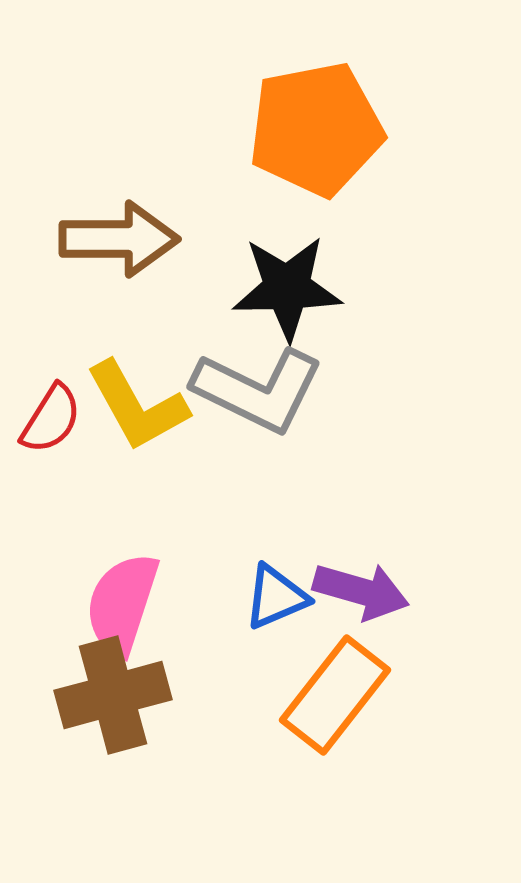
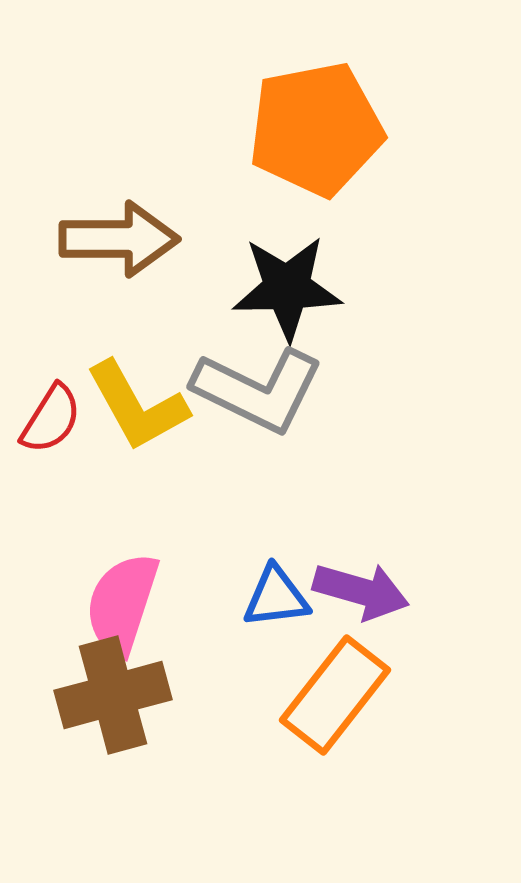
blue triangle: rotated 16 degrees clockwise
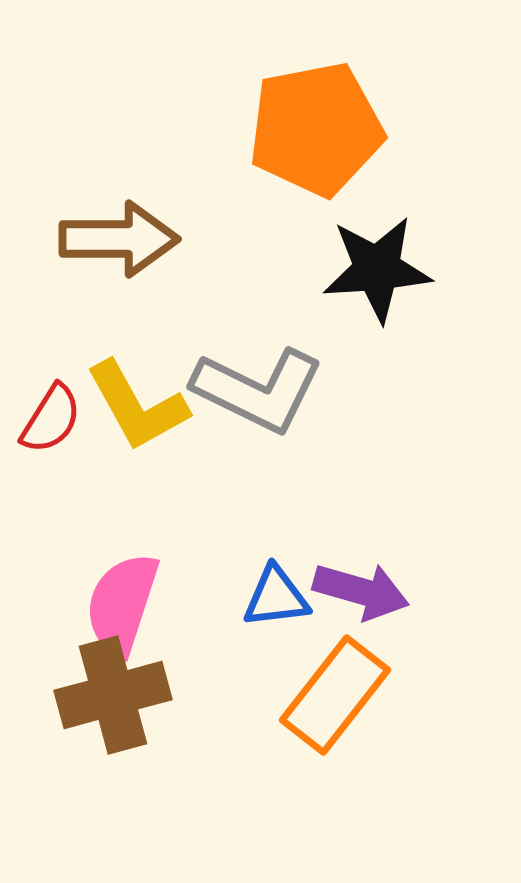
black star: moved 90 px right, 19 px up; rotated 3 degrees counterclockwise
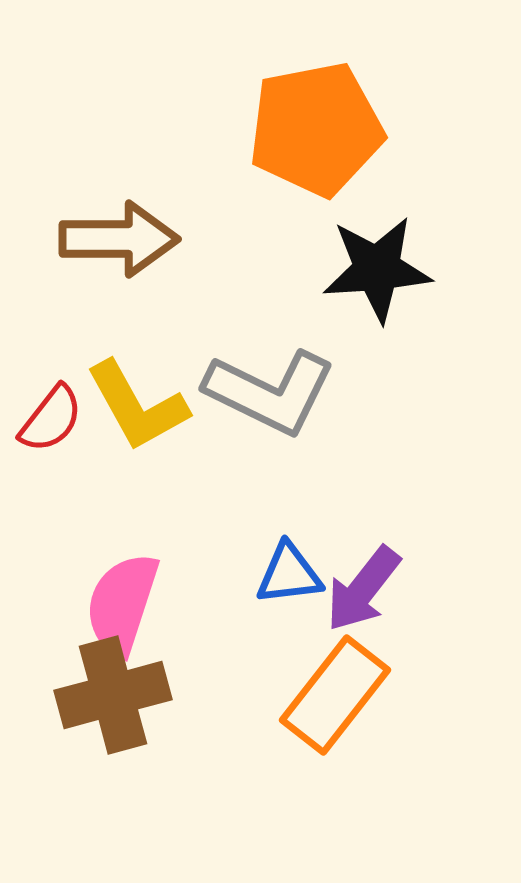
gray L-shape: moved 12 px right, 2 px down
red semicircle: rotated 6 degrees clockwise
purple arrow: moved 2 px right, 2 px up; rotated 112 degrees clockwise
blue triangle: moved 13 px right, 23 px up
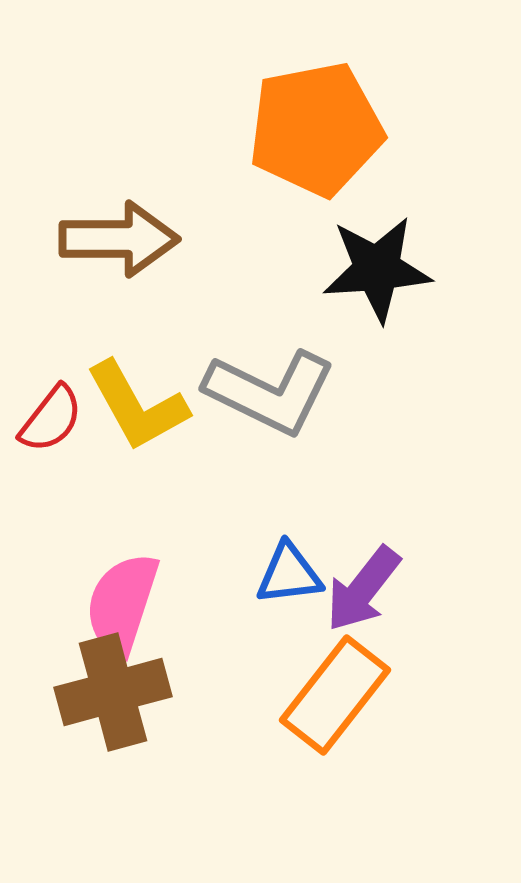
brown cross: moved 3 px up
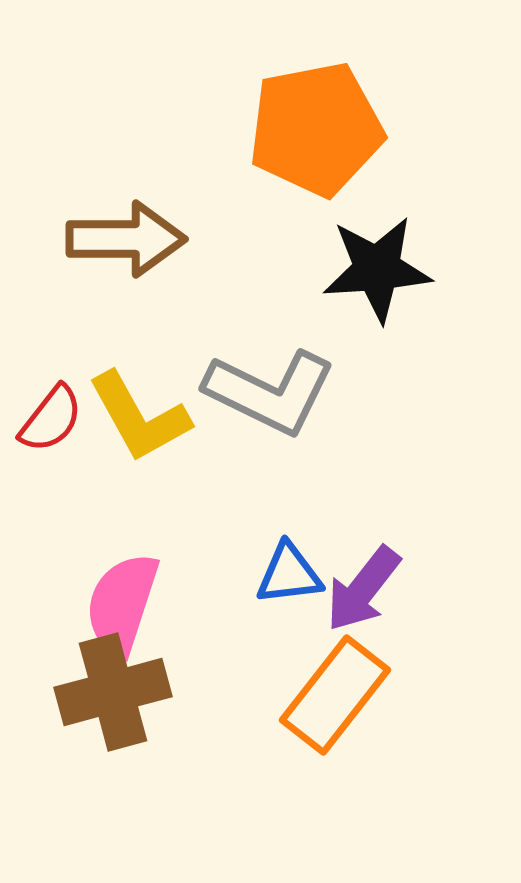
brown arrow: moved 7 px right
yellow L-shape: moved 2 px right, 11 px down
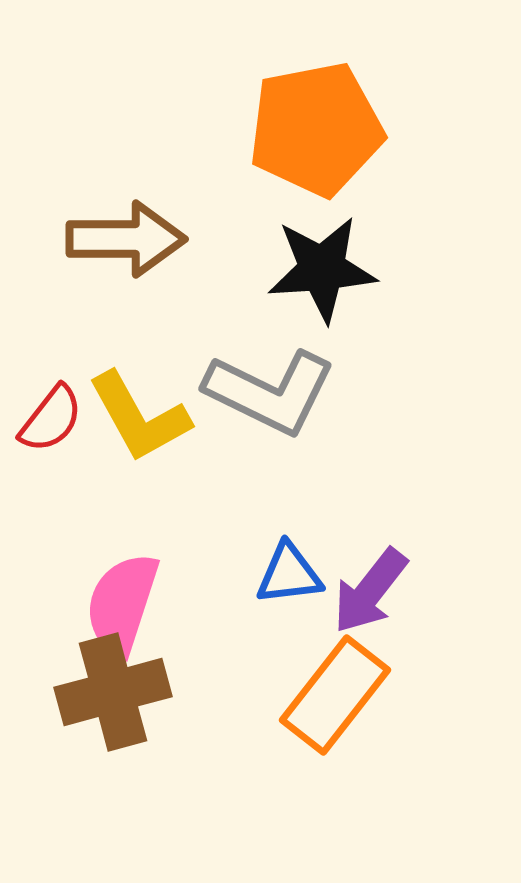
black star: moved 55 px left
purple arrow: moved 7 px right, 2 px down
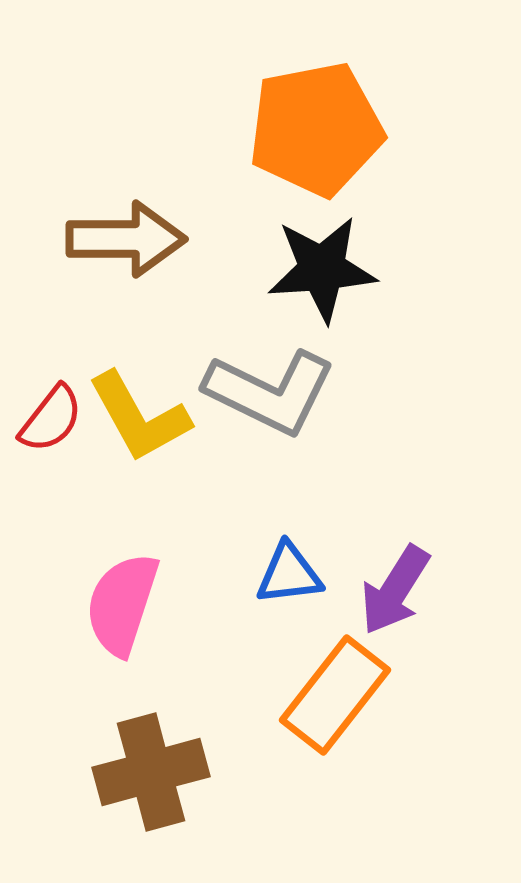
purple arrow: moved 25 px right, 1 px up; rotated 6 degrees counterclockwise
brown cross: moved 38 px right, 80 px down
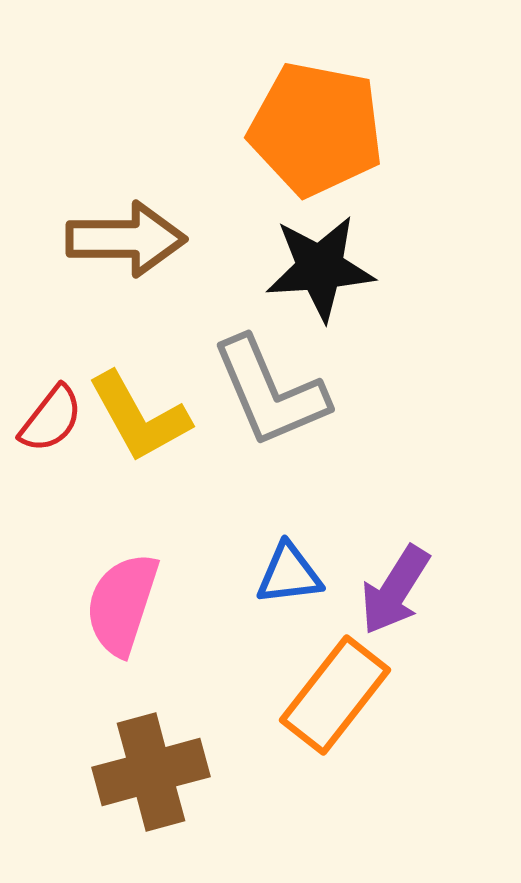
orange pentagon: rotated 22 degrees clockwise
black star: moved 2 px left, 1 px up
gray L-shape: rotated 41 degrees clockwise
